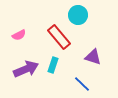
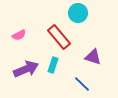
cyan circle: moved 2 px up
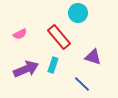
pink semicircle: moved 1 px right, 1 px up
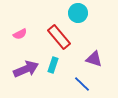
purple triangle: moved 1 px right, 2 px down
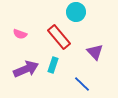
cyan circle: moved 2 px left, 1 px up
pink semicircle: rotated 48 degrees clockwise
purple triangle: moved 1 px right, 7 px up; rotated 30 degrees clockwise
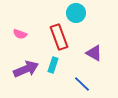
cyan circle: moved 1 px down
red rectangle: rotated 20 degrees clockwise
purple triangle: moved 1 px left, 1 px down; rotated 18 degrees counterclockwise
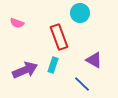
cyan circle: moved 4 px right
pink semicircle: moved 3 px left, 11 px up
purple triangle: moved 7 px down
purple arrow: moved 1 px left, 1 px down
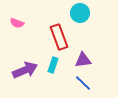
purple triangle: moved 11 px left; rotated 36 degrees counterclockwise
blue line: moved 1 px right, 1 px up
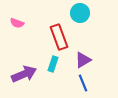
purple triangle: rotated 24 degrees counterclockwise
cyan rectangle: moved 1 px up
purple arrow: moved 1 px left, 4 px down
blue line: rotated 24 degrees clockwise
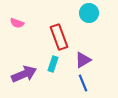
cyan circle: moved 9 px right
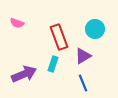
cyan circle: moved 6 px right, 16 px down
purple triangle: moved 4 px up
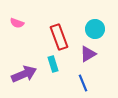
purple triangle: moved 5 px right, 2 px up
cyan rectangle: rotated 35 degrees counterclockwise
